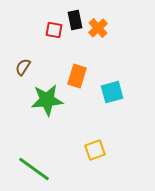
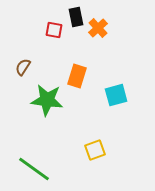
black rectangle: moved 1 px right, 3 px up
cyan square: moved 4 px right, 3 px down
green star: rotated 12 degrees clockwise
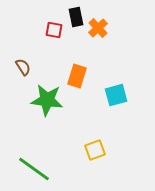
brown semicircle: rotated 114 degrees clockwise
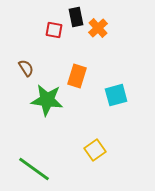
brown semicircle: moved 3 px right, 1 px down
yellow square: rotated 15 degrees counterclockwise
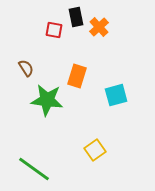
orange cross: moved 1 px right, 1 px up
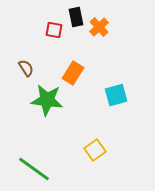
orange rectangle: moved 4 px left, 3 px up; rotated 15 degrees clockwise
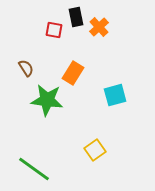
cyan square: moved 1 px left
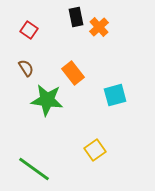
red square: moved 25 px left; rotated 24 degrees clockwise
orange rectangle: rotated 70 degrees counterclockwise
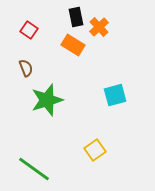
brown semicircle: rotated 12 degrees clockwise
orange rectangle: moved 28 px up; rotated 20 degrees counterclockwise
green star: rotated 24 degrees counterclockwise
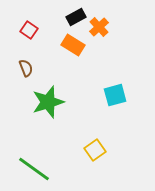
black rectangle: rotated 72 degrees clockwise
green star: moved 1 px right, 2 px down
